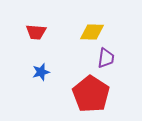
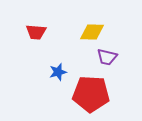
purple trapezoid: moved 1 px right, 1 px up; rotated 95 degrees clockwise
blue star: moved 17 px right
red pentagon: rotated 30 degrees counterclockwise
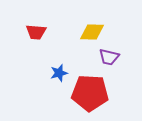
purple trapezoid: moved 2 px right
blue star: moved 1 px right, 1 px down
red pentagon: moved 1 px left, 1 px up
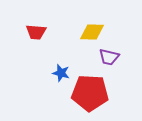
blue star: moved 2 px right; rotated 30 degrees clockwise
